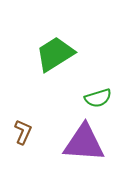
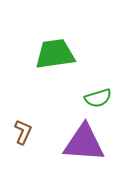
green trapezoid: rotated 24 degrees clockwise
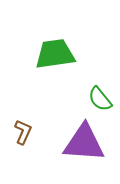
green semicircle: moved 2 px right, 1 px down; rotated 68 degrees clockwise
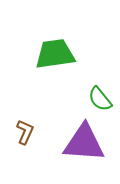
brown L-shape: moved 2 px right
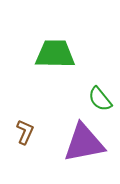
green trapezoid: rotated 9 degrees clockwise
purple triangle: rotated 15 degrees counterclockwise
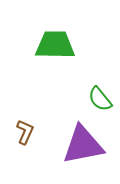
green trapezoid: moved 9 px up
purple triangle: moved 1 px left, 2 px down
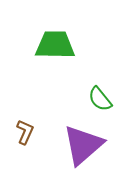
purple triangle: rotated 30 degrees counterclockwise
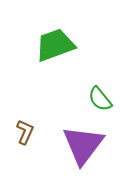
green trapezoid: rotated 21 degrees counterclockwise
purple triangle: rotated 12 degrees counterclockwise
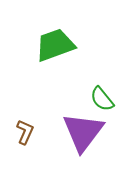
green semicircle: moved 2 px right
purple triangle: moved 13 px up
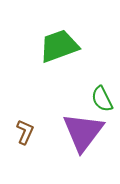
green trapezoid: moved 4 px right, 1 px down
green semicircle: rotated 12 degrees clockwise
